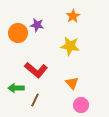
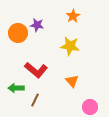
orange triangle: moved 2 px up
pink circle: moved 9 px right, 2 px down
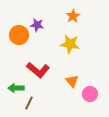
orange circle: moved 1 px right, 2 px down
yellow star: moved 2 px up
red L-shape: moved 2 px right
brown line: moved 6 px left, 3 px down
pink circle: moved 13 px up
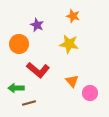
orange star: rotated 24 degrees counterclockwise
purple star: rotated 16 degrees clockwise
orange circle: moved 9 px down
yellow star: moved 1 px left
pink circle: moved 1 px up
brown line: rotated 48 degrees clockwise
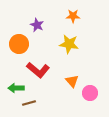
orange star: rotated 16 degrees counterclockwise
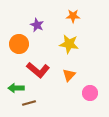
orange triangle: moved 3 px left, 6 px up; rotated 24 degrees clockwise
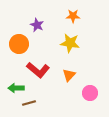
yellow star: moved 1 px right, 1 px up
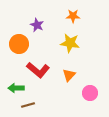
brown line: moved 1 px left, 2 px down
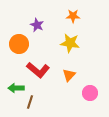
brown line: moved 2 px right, 3 px up; rotated 56 degrees counterclockwise
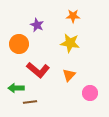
brown line: rotated 64 degrees clockwise
